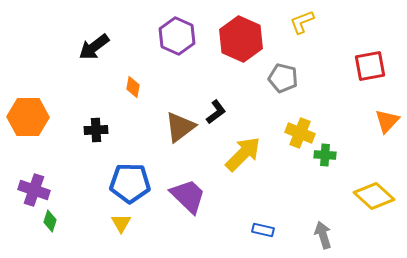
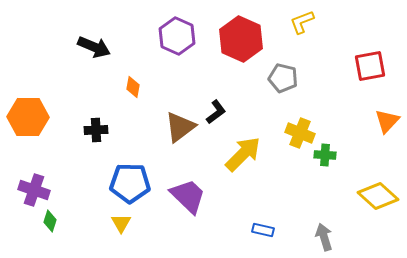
black arrow: rotated 120 degrees counterclockwise
yellow diamond: moved 4 px right
gray arrow: moved 1 px right, 2 px down
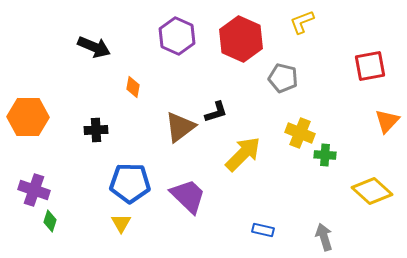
black L-shape: rotated 20 degrees clockwise
yellow diamond: moved 6 px left, 5 px up
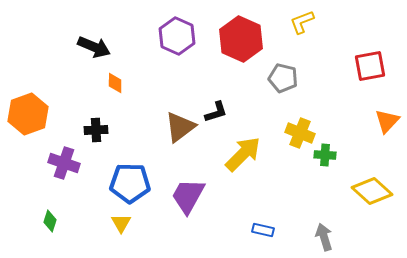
orange diamond: moved 18 px left, 4 px up; rotated 10 degrees counterclockwise
orange hexagon: moved 3 px up; rotated 21 degrees counterclockwise
purple cross: moved 30 px right, 27 px up
purple trapezoid: rotated 105 degrees counterclockwise
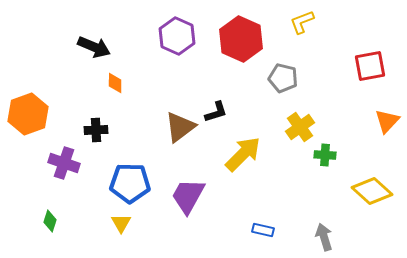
yellow cross: moved 6 px up; rotated 32 degrees clockwise
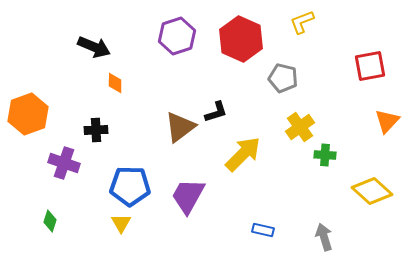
purple hexagon: rotated 18 degrees clockwise
blue pentagon: moved 3 px down
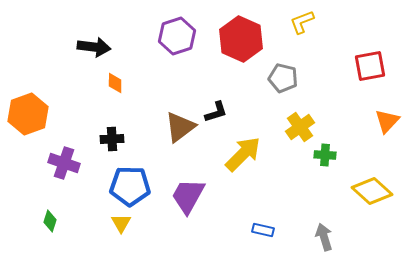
black arrow: rotated 16 degrees counterclockwise
black cross: moved 16 px right, 9 px down
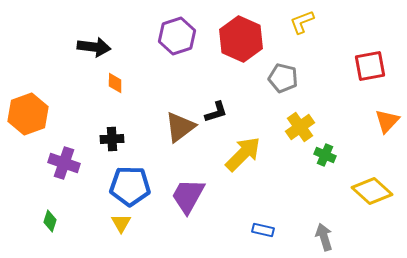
green cross: rotated 20 degrees clockwise
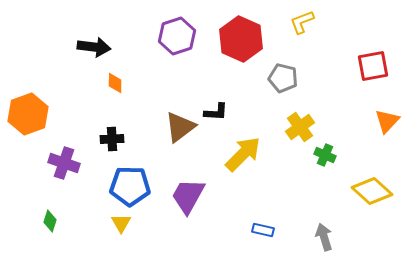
red square: moved 3 px right
black L-shape: rotated 20 degrees clockwise
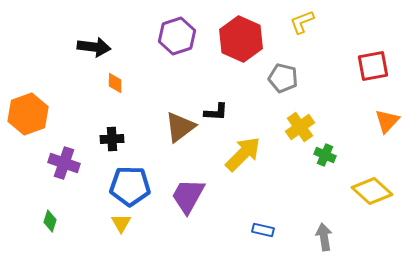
gray arrow: rotated 8 degrees clockwise
